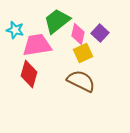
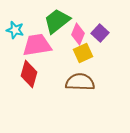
pink diamond: rotated 10 degrees clockwise
brown semicircle: moved 1 px left, 1 px down; rotated 24 degrees counterclockwise
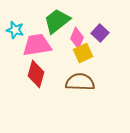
pink diamond: moved 1 px left, 4 px down
red diamond: moved 7 px right
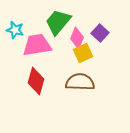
green trapezoid: moved 1 px right, 1 px down; rotated 12 degrees counterclockwise
red diamond: moved 7 px down
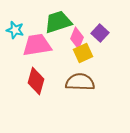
green trapezoid: rotated 32 degrees clockwise
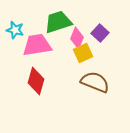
brown semicircle: moved 15 px right; rotated 20 degrees clockwise
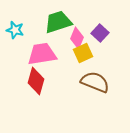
pink trapezoid: moved 5 px right, 9 px down
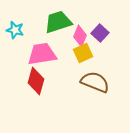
pink diamond: moved 3 px right, 2 px up
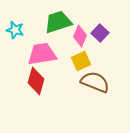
yellow square: moved 2 px left, 8 px down
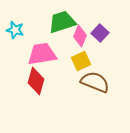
green trapezoid: moved 4 px right
